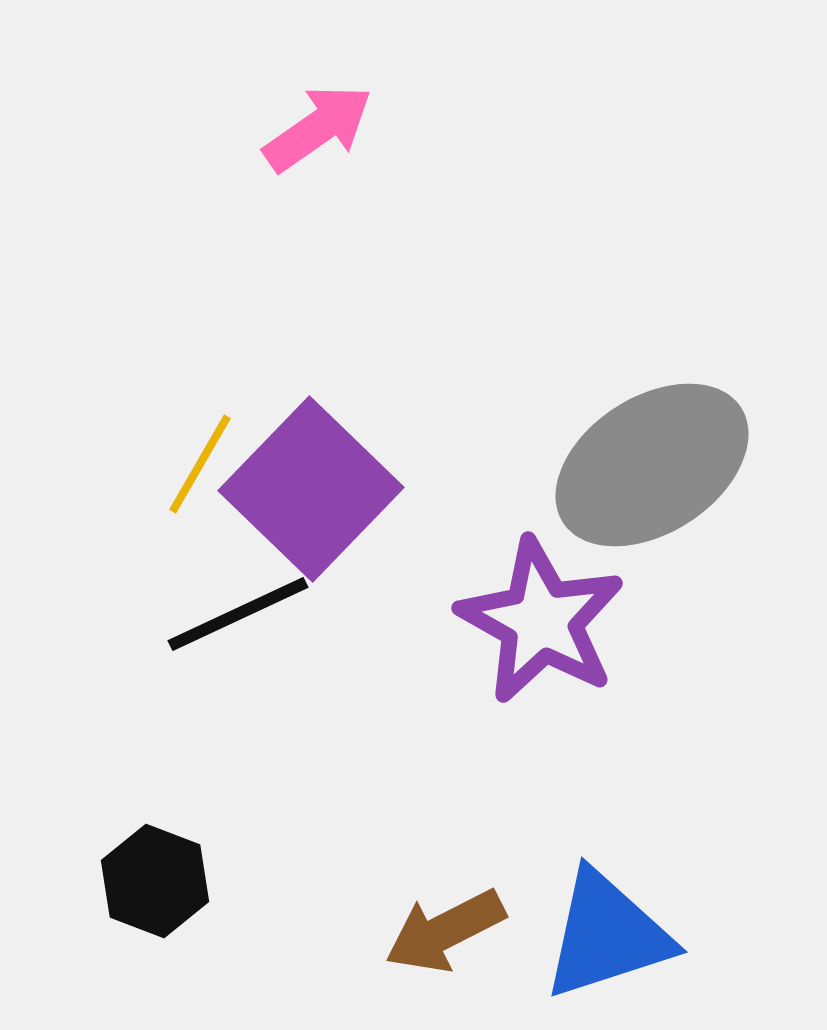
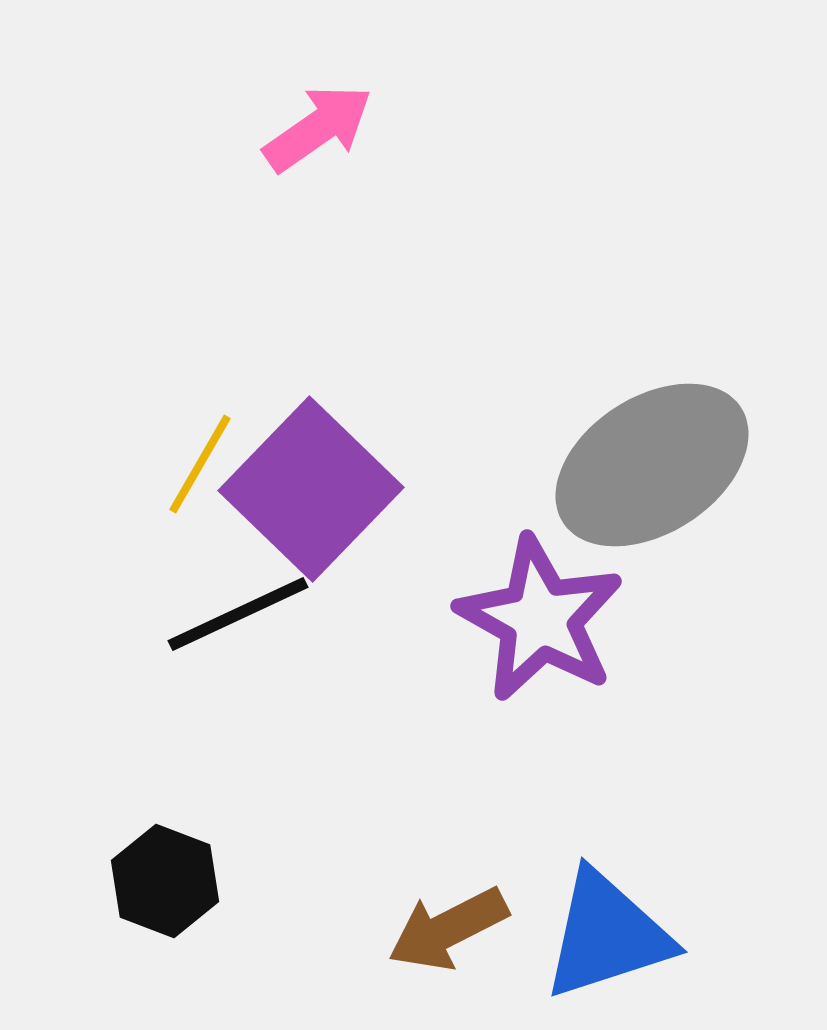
purple star: moved 1 px left, 2 px up
black hexagon: moved 10 px right
brown arrow: moved 3 px right, 2 px up
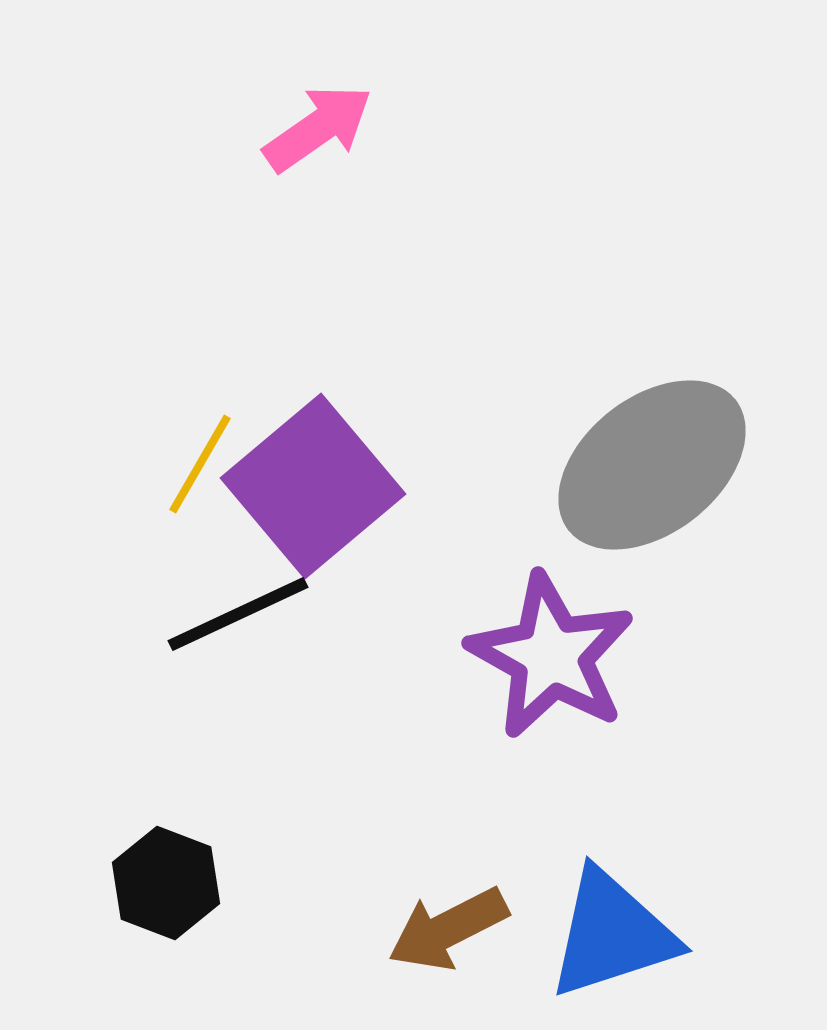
gray ellipse: rotated 5 degrees counterclockwise
purple square: moved 2 px right, 3 px up; rotated 6 degrees clockwise
purple star: moved 11 px right, 37 px down
black hexagon: moved 1 px right, 2 px down
blue triangle: moved 5 px right, 1 px up
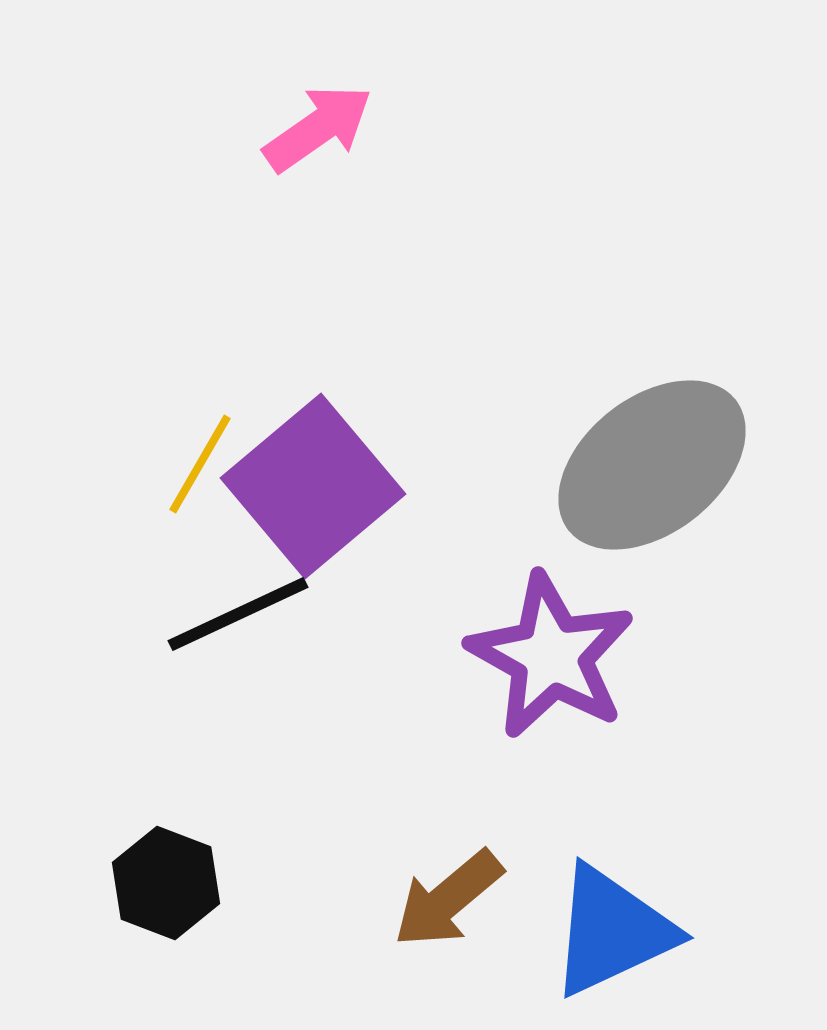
brown arrow: moved 30 px up; rotated 13 degrees counterclockwise
blue triangle: moved 3 px up; rotated 7 degrees counterclockwise
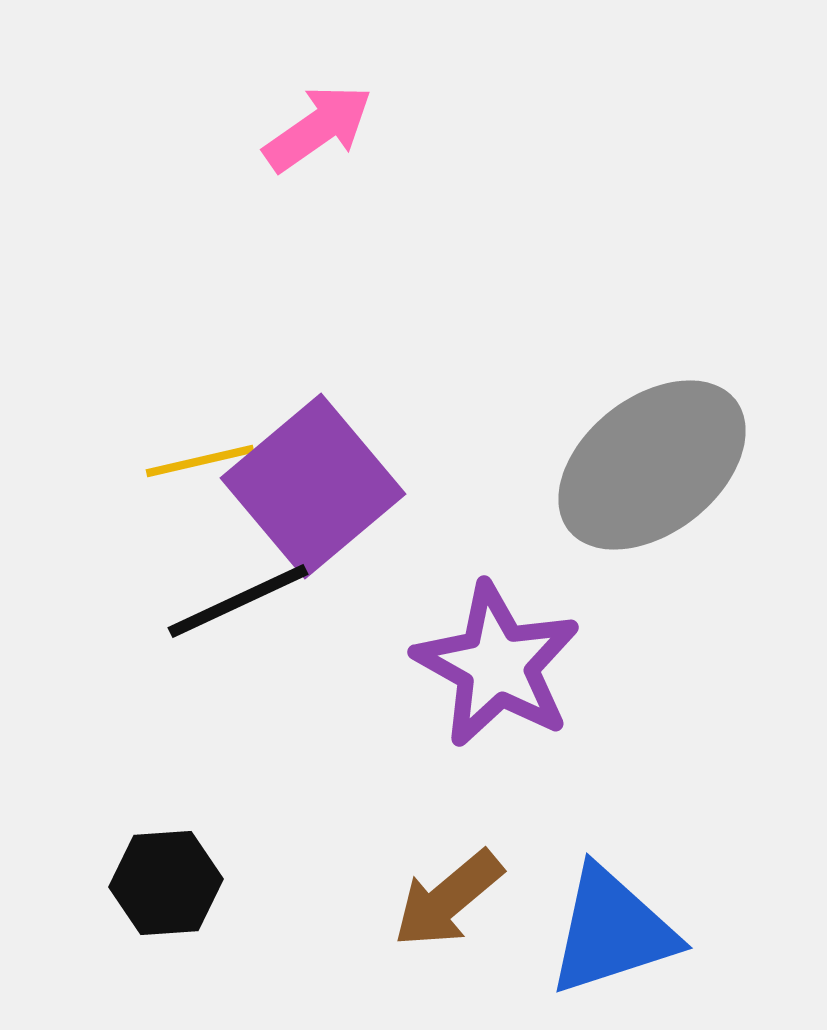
yellow line: moved 3 px up; rotated 47 degrees clockwise
black line: moved 13 px up
purple star: moved 54 px left, 9 px down
black hexagon: rotated 25 degrees counterclockwise
blue triangle: rotated 7 degrees clockwise
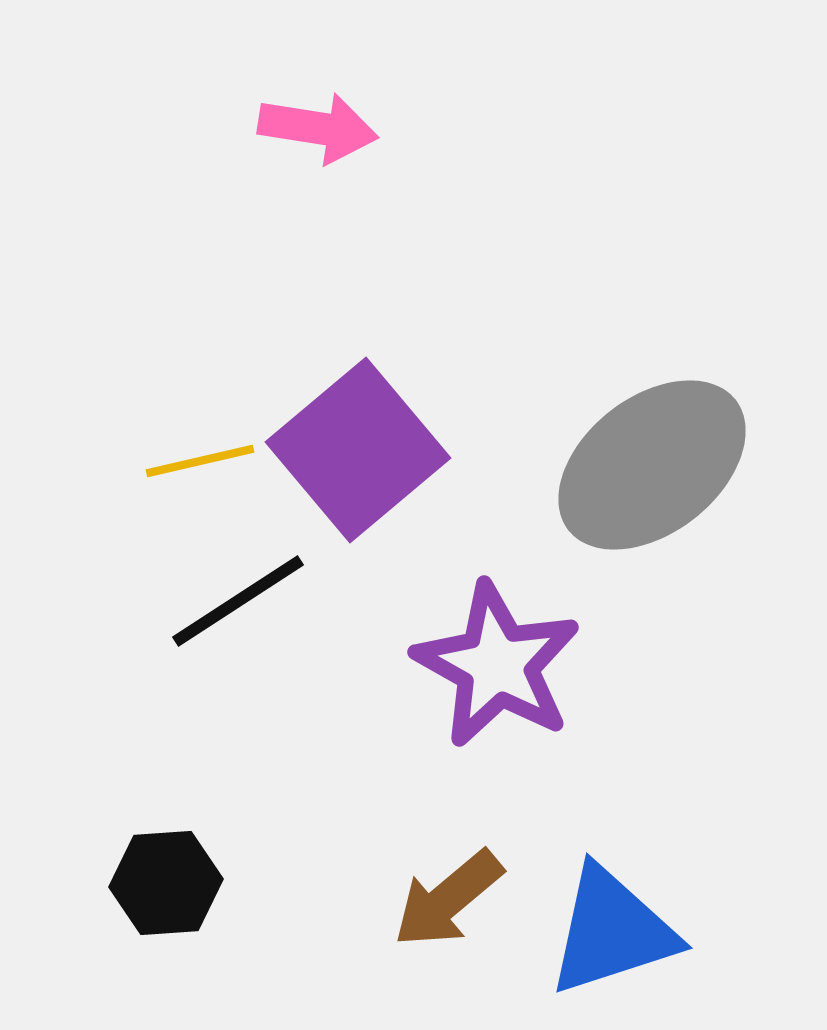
pink arrow: rotated 44 degrees clockwise
purple square: moved 45 px right, 36 px up
black line: rotated 8 degrees counterclockwise
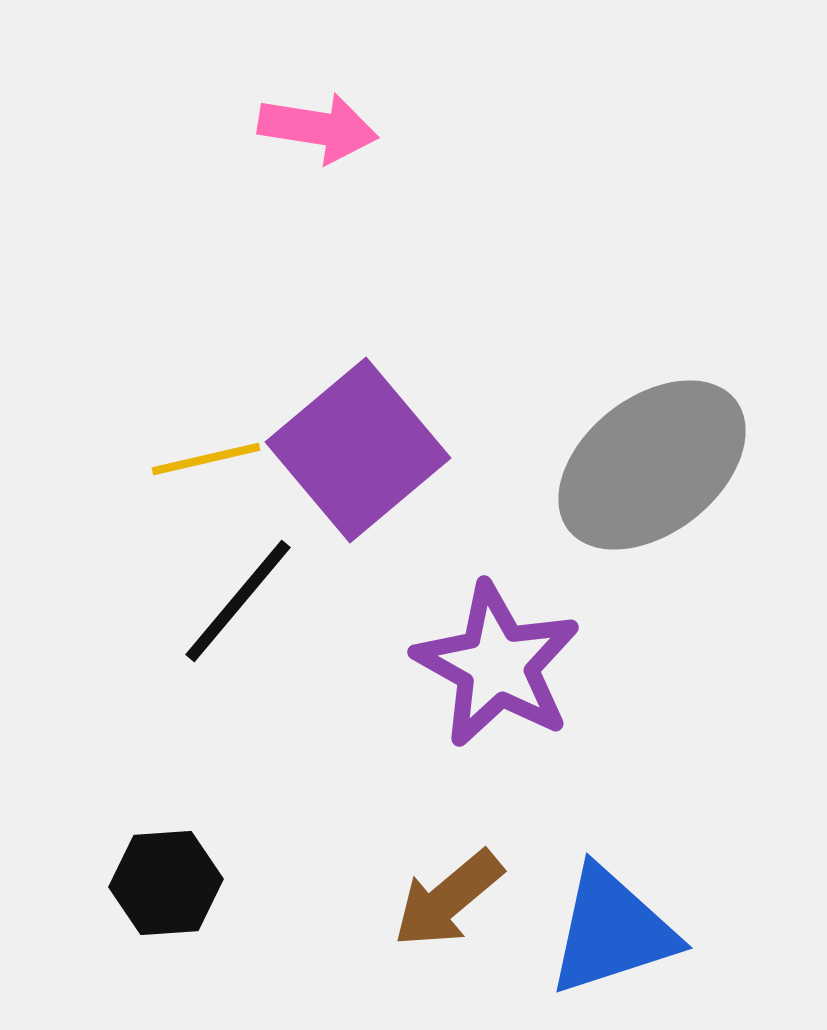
yellow line: moved 6 px right, 2 px up
black line: rotated 17 degrees counterclockwise
